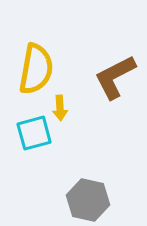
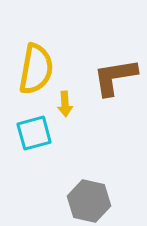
brown L-shape: rotated 18 degrees clockwise
yellow arrow: moved 5 px right, 4 px up
gray hexagon: moved 1 px right, 1 px down
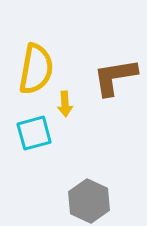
gray hexagon: rotated 12 degrees clockwise
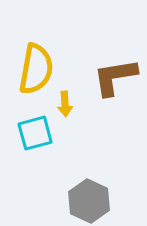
cyan square: moved 1 px right
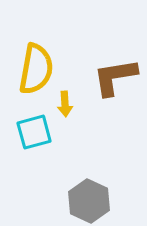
cyan square: moved 1 px left, 1 px up
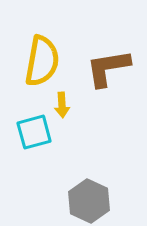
yellow semicircle: moved 6 px right, 8 px up
brown L-shape: moved 7 px left, 9 px up
yellow arrow: moved 3 px left, 1 px down
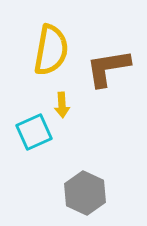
yellow semicircle: moved 9 px right, 11 px up
cyan square: rotated 9 degrees counterclockwise
gray hexagon: moved 4 px left, 8 px up
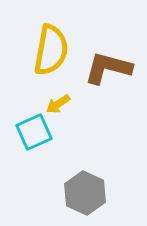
brown L-shape: rotated 24 degrees clockwise
yellow arrow: moved 4 px left, 1 px up; rotated 60 degrees clockwise
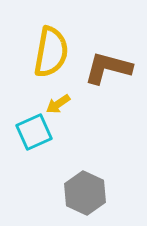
yellow semicircle: moved 2 px down
